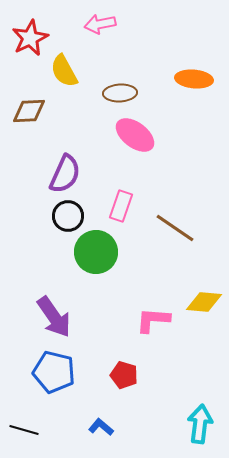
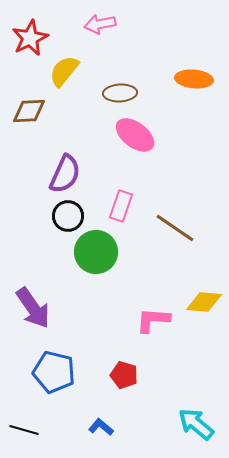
yellow semicircle: rotated 68 degrees clockwise
purple arrow: moved 21 px left, 9 px up
cyan arrow: moved 4 px left; rotated 57 degrees counterclockwise
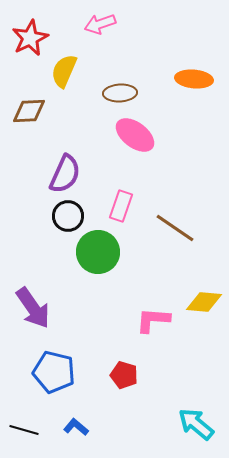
pink arrow: rotated 8 degrees counterclockwise
yellow semicircle: rotated 16 degrees counterclockwise
green circle: moved 2 px right
blue L-shape: moved 25 px left
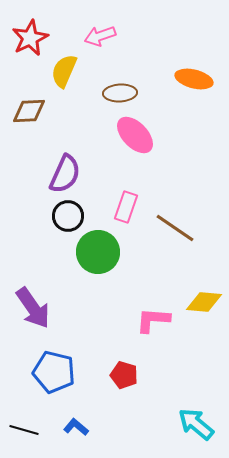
pink arrow: moved 12 px down
orange ellipse: rotated 9 degrees clockwise
pink ellipse: rotated 9 degrees clockwise
pink rectangle: moved 5 px right, 1 px down
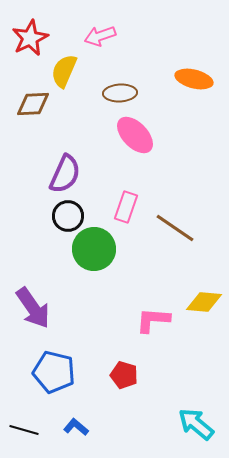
brown diamond: moved 4 px right, 7 px up
green circle: moved 4 px left, 3 px up
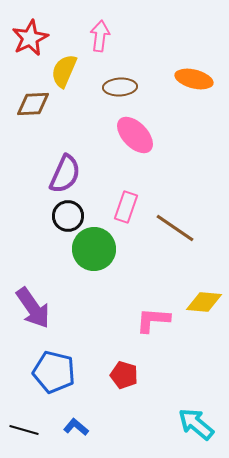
pink arrow: rotated 116 degrees clockwise
brown ellipse: moved 6 px up
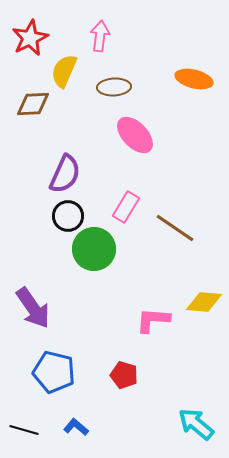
brown ellipse: moved 6 px left
pink rectangle: rotated 12 degrees clockwise
